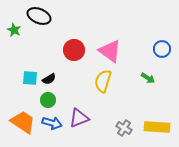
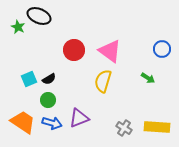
green star: moved 4 px right, 3 px up
cyan square: moved 1 px left, 1 px down; rotated 28 degrees counterclockwise
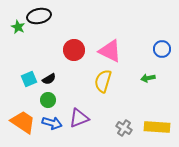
black ellipse: rotated 35 degrees counterclockwise
pink triangle: rotated 10 degrees counterclockwise
green arrow: rotated 136 degrees clockwise
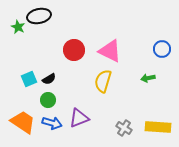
yellow rectangle: moved 1 px right
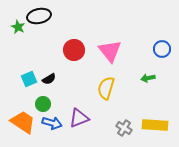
pink triangle: rotated 25 degrees clockwise
yellow semicircle: moved 3 px right, 7 px down
green circle: moved 5 px left, 4 px down
yellow rectangle: moved 3 px left, 2 px up
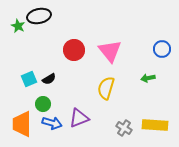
green star: moved 1 px up
orange trapezoid: moved 1 px left, 2 px down; rotated 124 degrees counterclockwise
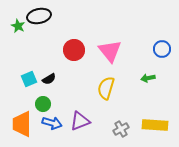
purple triangle: moved 1 px right, 3 px down
gray cross: moved 3 px left, 1 px down; rotated 28 degrees clockwise
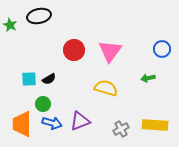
green star: moved 8 px left, 1 px up
pink triangle: rotated 15 degrees clockwise
cyan square: rotated 21 degrees clockwise
yellow semicircle: rotated 90 degrees clockwise
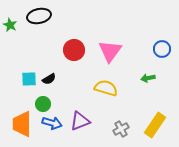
yellow rectangle: rotated 60 degrees counterclockwise
